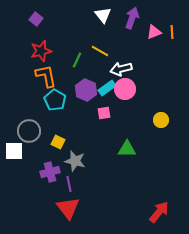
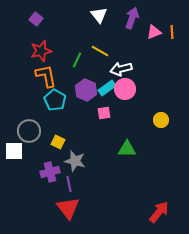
white triangle: moved 4 px left
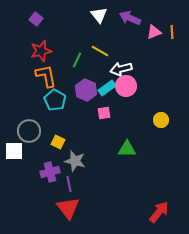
purple arrow: moved 2 px left; rotated 85 degrees counterclockwise
pink circle: moved 1 px right, 3 px up
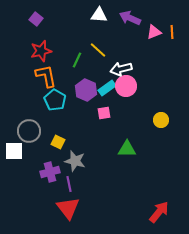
white triangle: rotated 48 degrees counterclockwise
yellow line: moved 2 px left, 1 px up; rotated 12 degrees clockwise
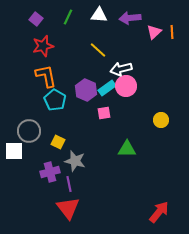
purple arrow: rotated 30 degrees counterclockwise
pink triangle: rotated 21 degrees counterclockwise
red star: moved 2 px right, 5 px up
green line: moved 9 px left, 43 px up
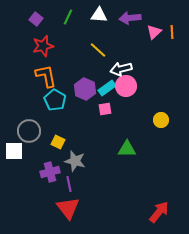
purple hexagon: moved 1 px left, 1 px up
pink square: moved 1 px right, 4 px up
